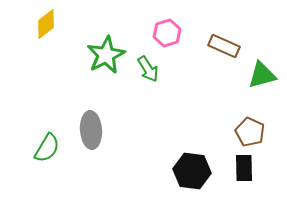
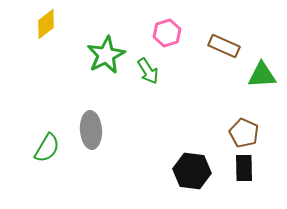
green arrow: moved 2 px down
green triangle: rotated 12 degrees clockwise
brown pentagon: moved 6 px left, 1 px down
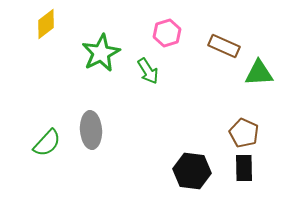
green star: moved 5 px left, 2 px up
green triangle: moved 3 px left, 2 px up
green semicircle: moved 5 px up; rotated 12 degrees clockwise
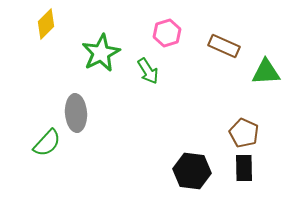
yellow diamond: rotated 8 degrees counterclockwise
green triangle: moved 7 px right, 1 px up
gray ellipse: moved 15 px left, 17 px up
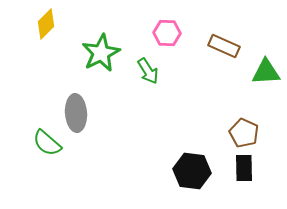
pink hexagon: rotated 20 degrees clockwise
green semicircle: rotated 88 degrees clockwise
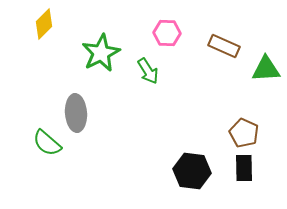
yellow diamond: moved 2 px left
green triangle: moved 3 px up
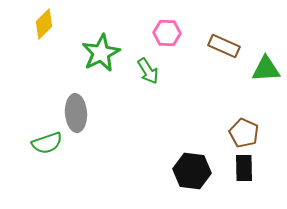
green semicircle: rotated 60 degrees counterclockwise
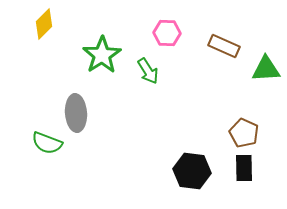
green star: moved 1 px right, 2 px down; rotated 6 degrees counterclockwise
green semicircle: rotated 40 degrees clockwise
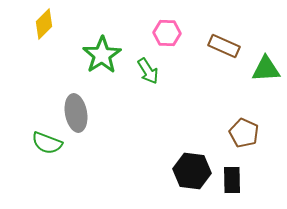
gray ellipse: rotated 6 degrees counterclockwise
black rectangle: moved 12 px left, 12 px down
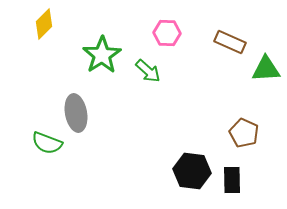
brown rectangle: moved 6 px right, 4 px up
green arrow: rotated 16 degrees counterclockwise
